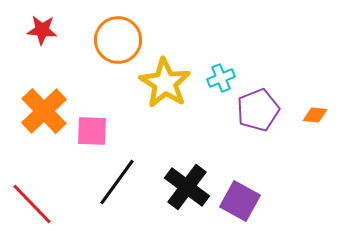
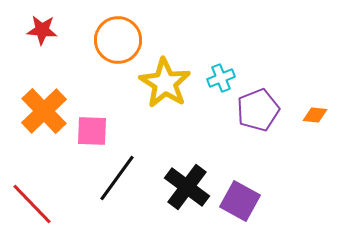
black line: moved 4 px up
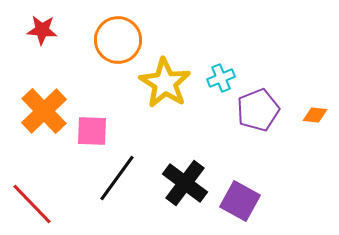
black cross: moved 2 px left, 4 px up
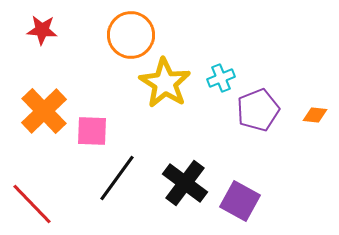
orange circle: moved 13 px right, 5 px up
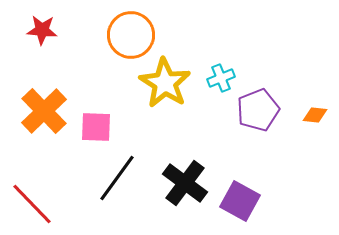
pink square: moved 4 px right, 4 px up
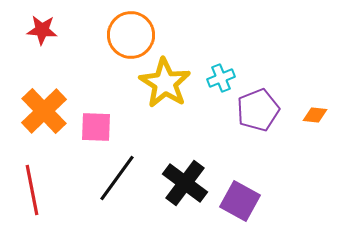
red line: moved 14 px up; rotated 33 degrees clockwise
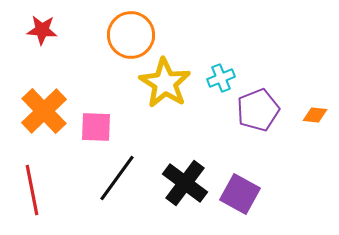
purple square: moved 7 px up
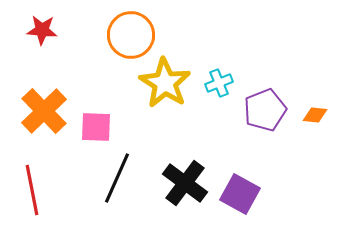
cyan cross: moved 2 px left, 5 px down
purple pentagon: moved 7 px right
black line: rotated 12 degrees counterclockwise
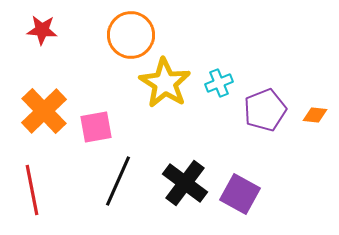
pink square: rotated 12 degrees counterclockwise
black line: moved 1 px right, 3 px down
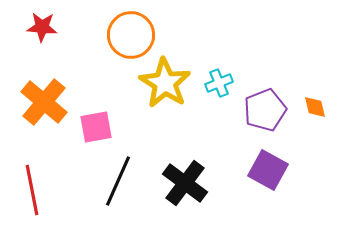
red star: moved 3 px up
orange cross: moved 9 px up; rotated 6 degrees counterclockwise
orange diamond: moved 8 px up; rotated 70 degrees clockwise
purple square: moved 28 px right, 24 px up
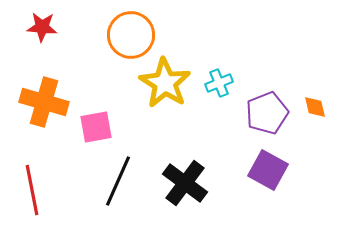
orange cross: rotated 24 degrees counterclockwise
purple pentagon: moved 2 px right, 3 px down
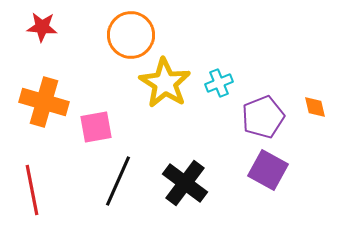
purple pentagon: moved 4 px left, 4 px down
